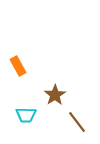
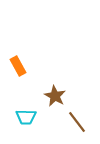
brown star: moved 1 px down; rotated 10 degrees counterclockwise
cyan trapezoid: moved 2 px down
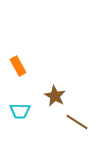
cyan trapezoid: moved 6 px left, 6 px up
brown line: rotated 20 degrees counterclockwise
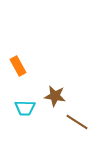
brown star: rotated 20 degrees counterclockwise
cyan trapezoid: moved 5 px right, 3 px up
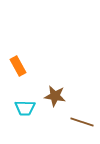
brown line: moved 5 px right; rotated 15 degrees counterclockwise
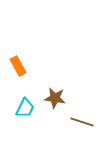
brown star: moved 2 px down
cyan trapezoid: rotated 65 degrees counterclockwise
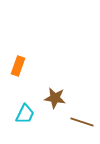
orange rectangle: rotated 48 degrees clockwise
cyan trapezoid: moved 6 px down
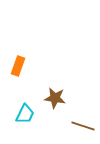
brown line: moved 1 px right, 4 px down
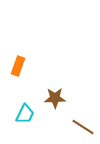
brown star: rotated 10 degrees counterclockwise
brown line: moved 1 px down; rotated 15 degrees clockwise
